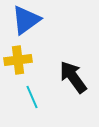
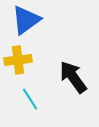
cyan line: moved 2 px left, 2 px down; rotated 10 degrees counterclockwise
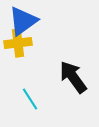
blue triangle: moved 3 px left, 1 px down
yellow cross: moved 17 px up
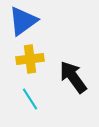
yellow cross: moved 12 px right, 16 px down
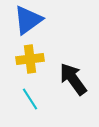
blue triangle: moved 5 px right, 1 px up
black arrow: moved 2 px down
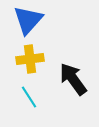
blue triangle: rotated 12 degrees counterclockwise
cyan line: moved 1 px left, 2 px up
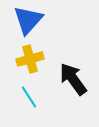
yellow cross: rotated 8 degrees counterclockwise
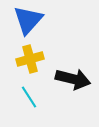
black arrow: rotated 140 degrees clockwise
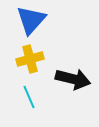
blue triangle: moved 3 px right
cyan line: rotated 10 degrees clockwise
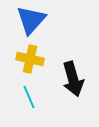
yellow cross: rotated 28 degrees clockwise
black arrow: rotated 60 degrees clockwise
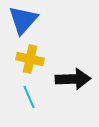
blue triangle: moved 8 px left
black arrow: rotated 76 degrees counterclockwise
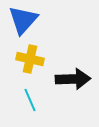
cyan line: moved 1 px right, 3 px down
